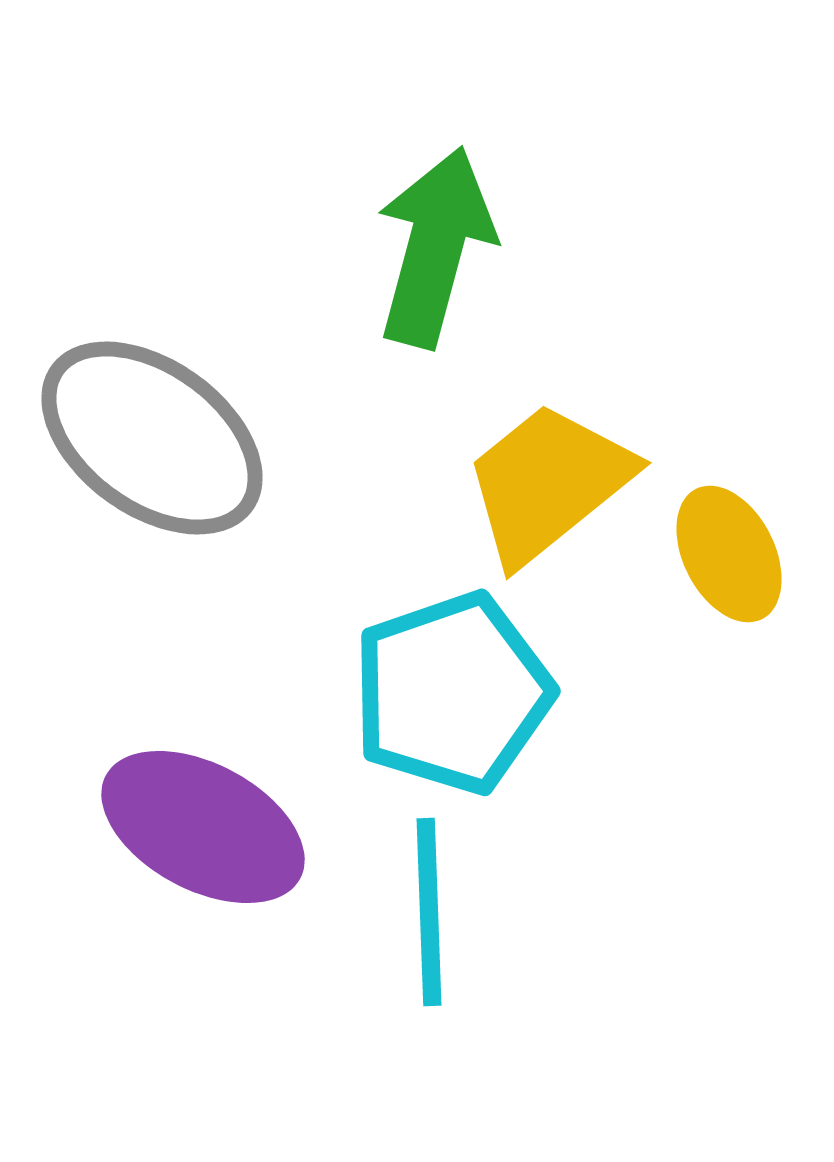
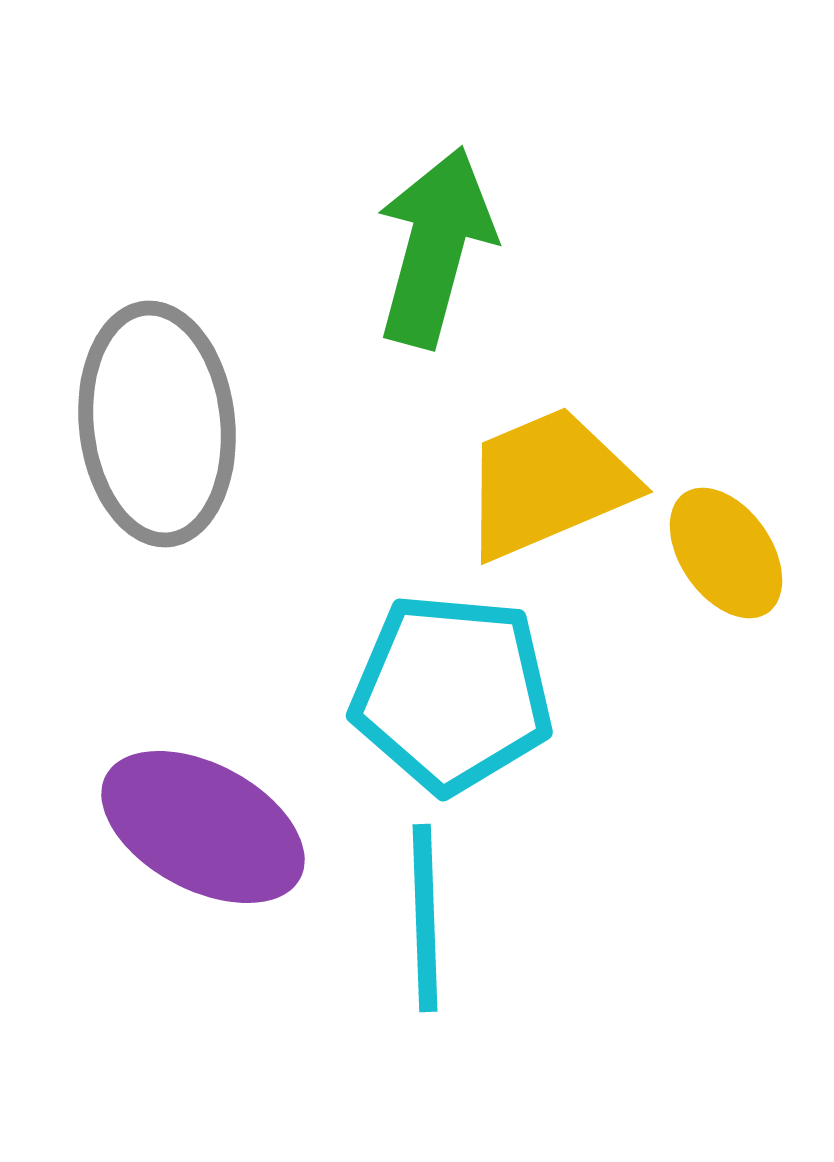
gray ellipse: moved 5 px right, 14 px up; rotated 48 degrees clockwise
yellow trapezoid: rotated 16 degrees clockwise
yellow ellipse: moved 3 px left, 1 px up; rotated 8 degrees counterclockwise
cyan pentagon: rotated 24 degrees clockwise
cyan line: moved 4 px left, 6 px down
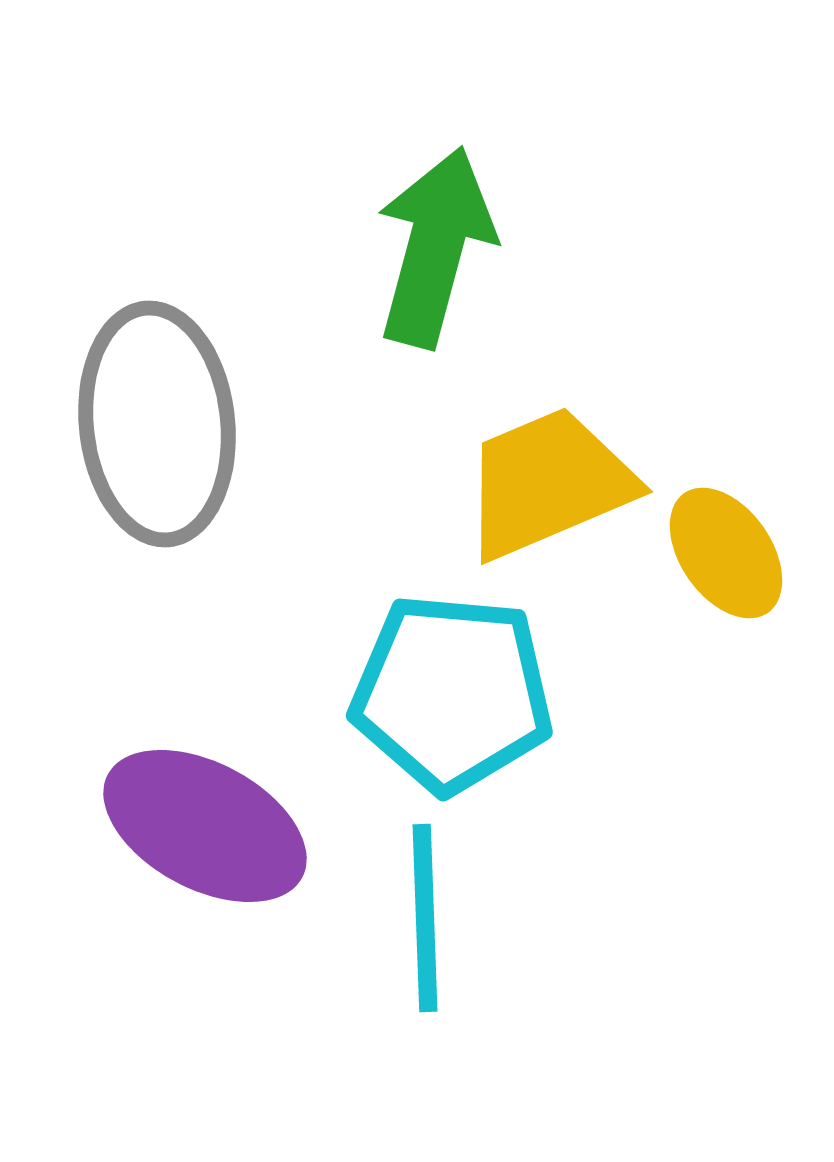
purple ellipse: moved 2 px right, 1 px up
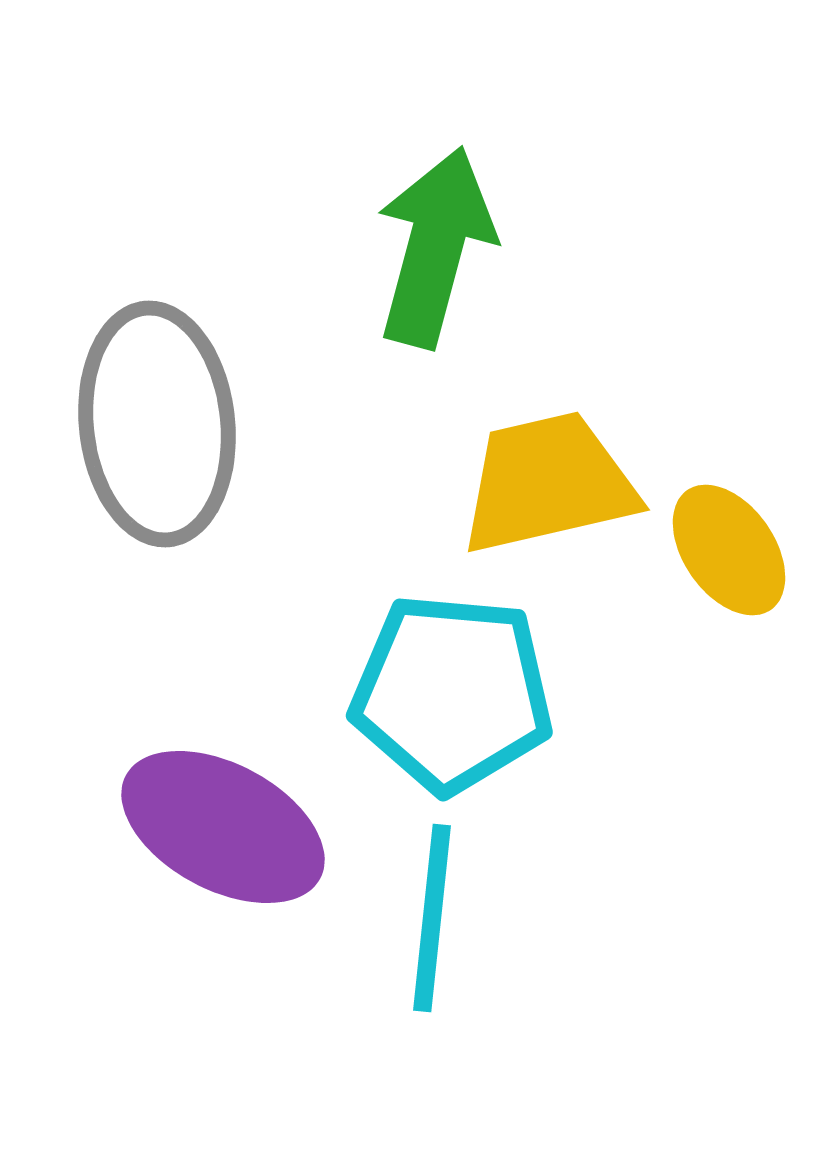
yellow trapezoid: rotated 10 degrees clockwise
yellow ellipse: moved 3 px right, 3 px up
purple ellipse: moved 18 px right, 1 px down
cyan line: moved 7 px right; rotated 8 degrees clockwise
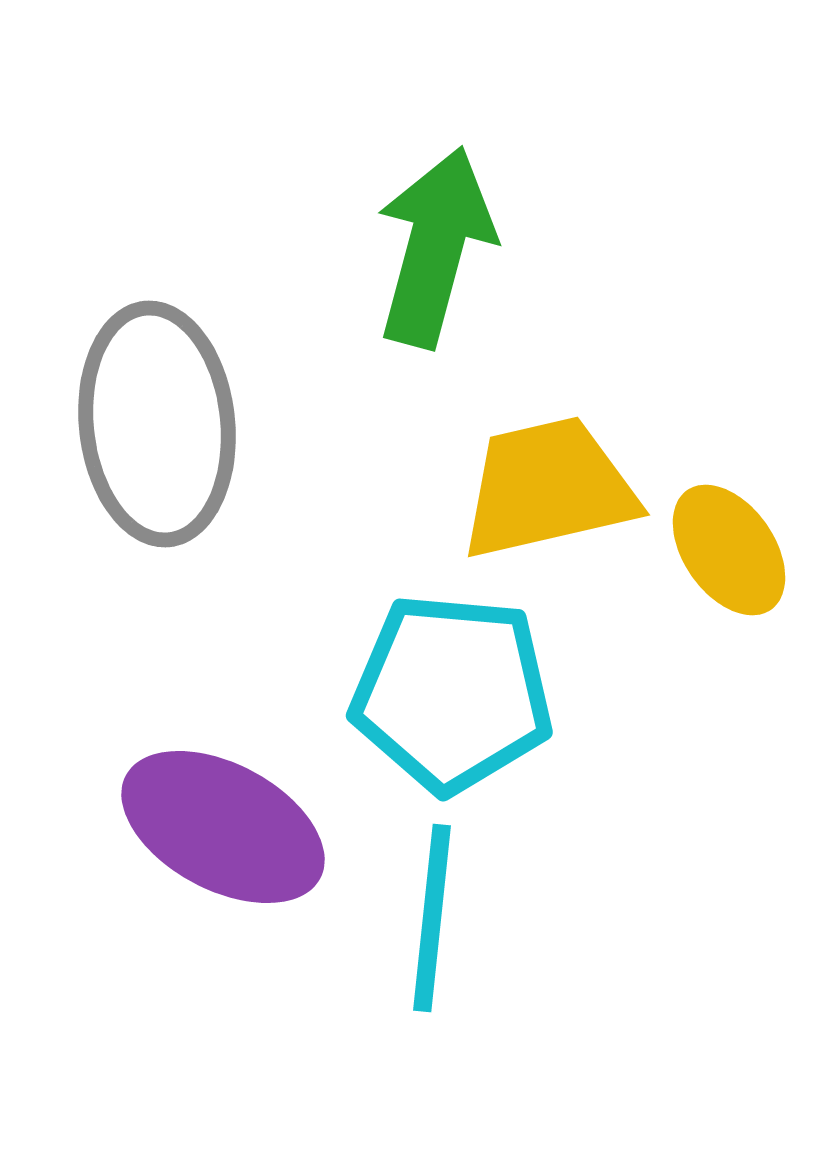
yellow trapezoid: moved 5 px down
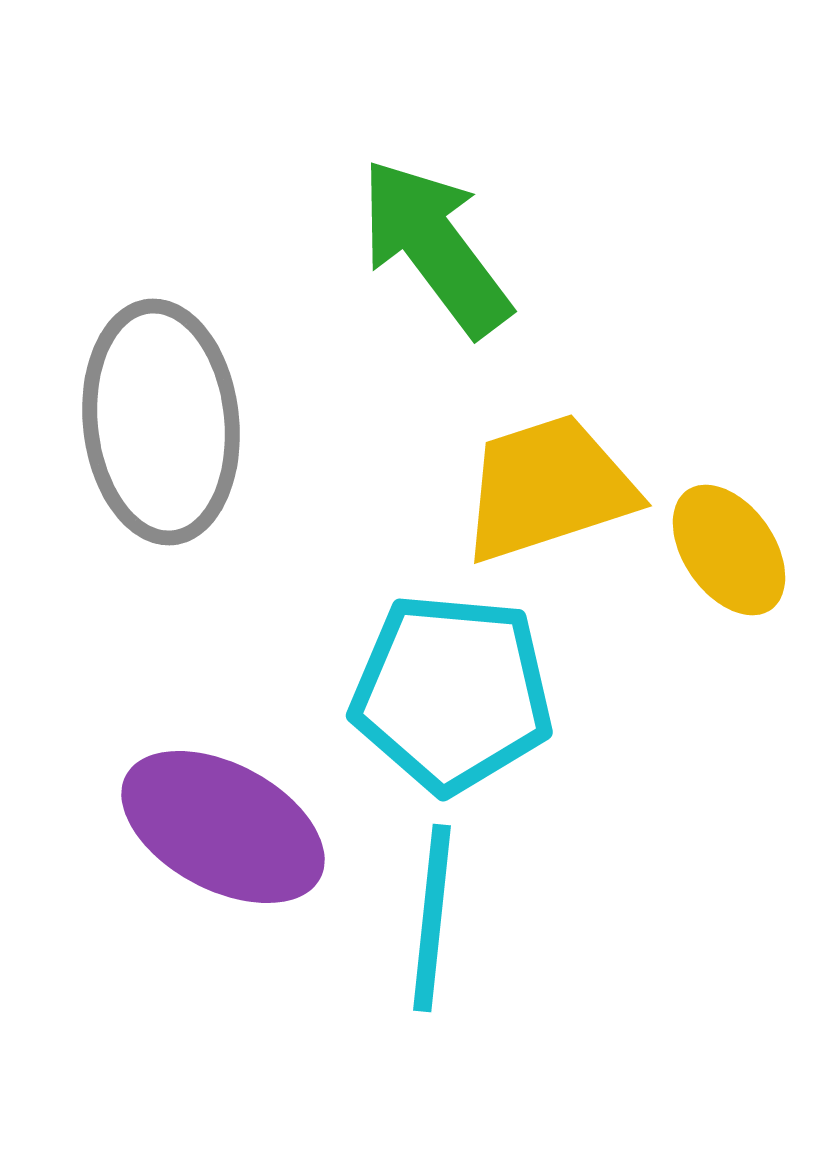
green arrow: rotated 52 degrees counterclockwise
gray ellipse: moved 4 px right, 2 px up
yellow trapezoid: rotated 5 degrees counterclockwise
